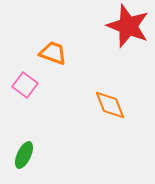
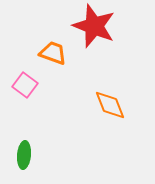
red star: moved 34 px left
green ellipse: rotated 20 degrees counterclockwise
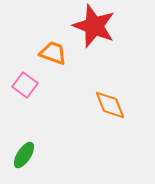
green ellipse: rotated 28 degrees clockwise
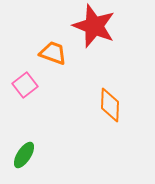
pink square: rotated 15 degrees clockwise
orange diamond: rotated 24 degrees clockwise
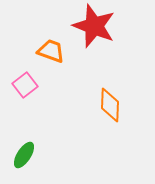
orange trapezoid: moved 2 px left, 2 px up
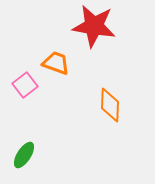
red star: rotated 12 degrees counterclockwise
orange trapezoid: moved 5 px right, 12 px down
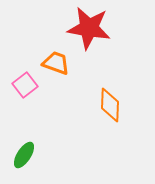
red star: moved 5 px left, 2 px down
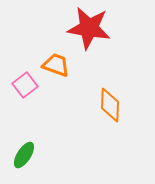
orange trapezoid: moved 2 px down
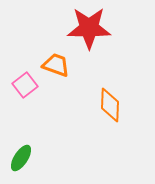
red star: rotated 9 degrees counterclockwise
green ellipse: moved 3 px left, 3 px down
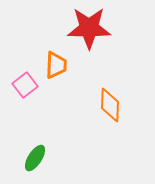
orange trapezoid: rotated 72 degrees clockwise
green ellipse: moved 14 px right
